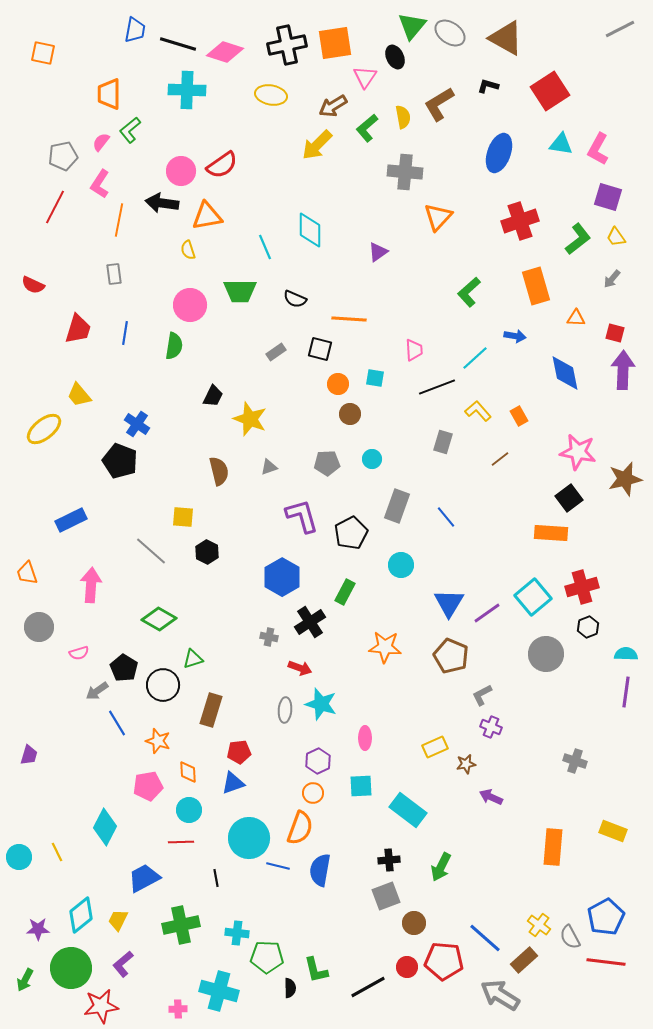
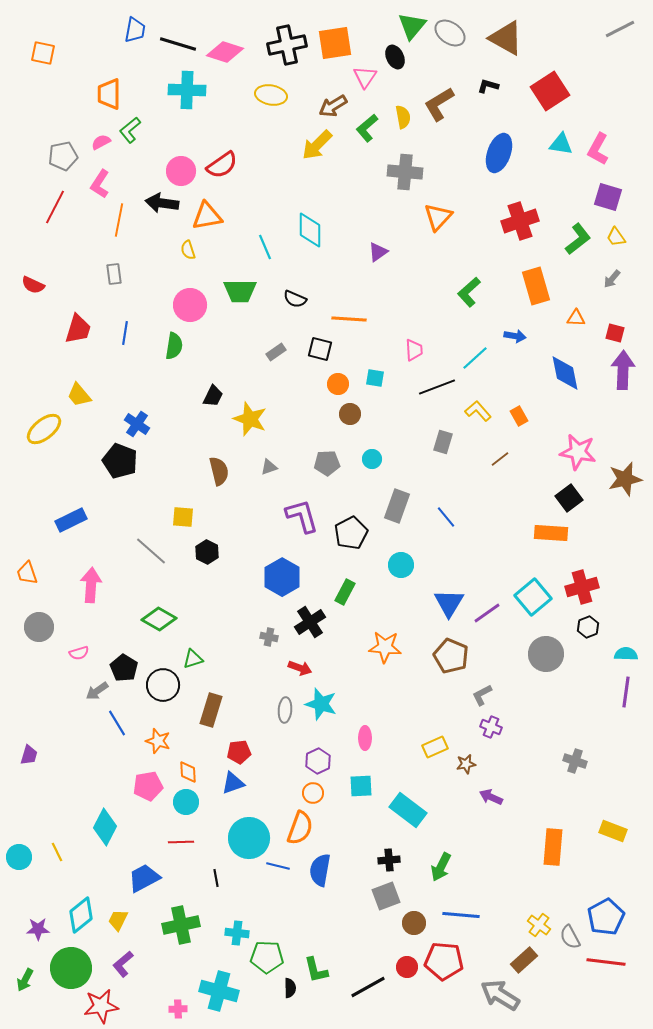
pink semicircle at (101, 142): rotated 24 degrees clockwise
cyan circle at (189, 810): moved 3 px left, 8 px up
blue line at (485, 938): moved 24 px left, 23 px up; rotated 36 degrees counterclockwise
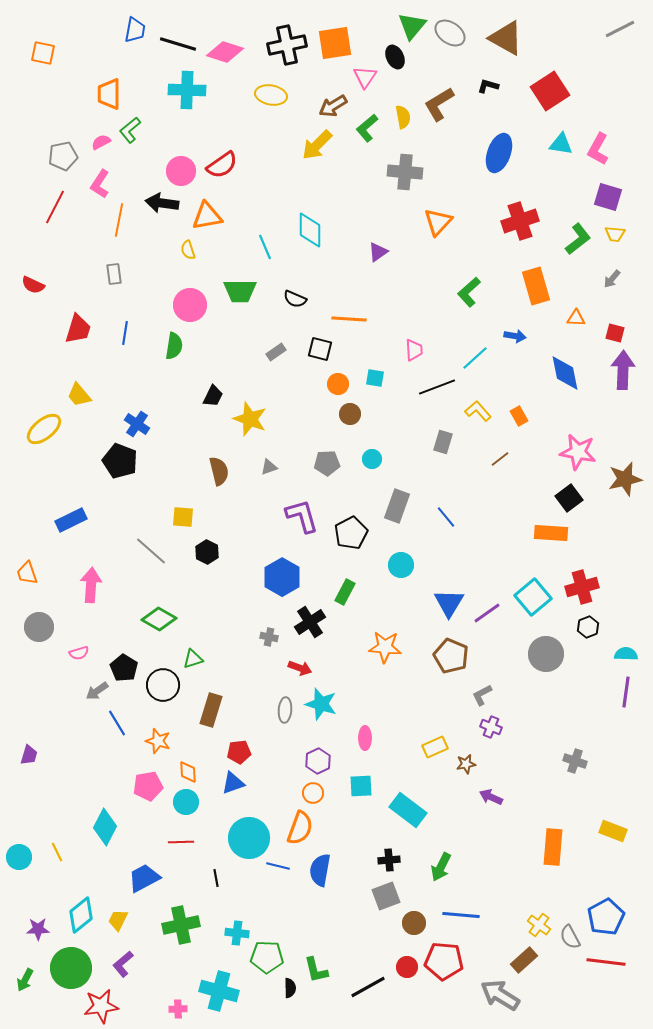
orange triangle at (438, 217): moved 5 px down
yellow trapezoid at (616, 237): moved 1 px left, 3 px up; rotated 50 degrees counterclockwise
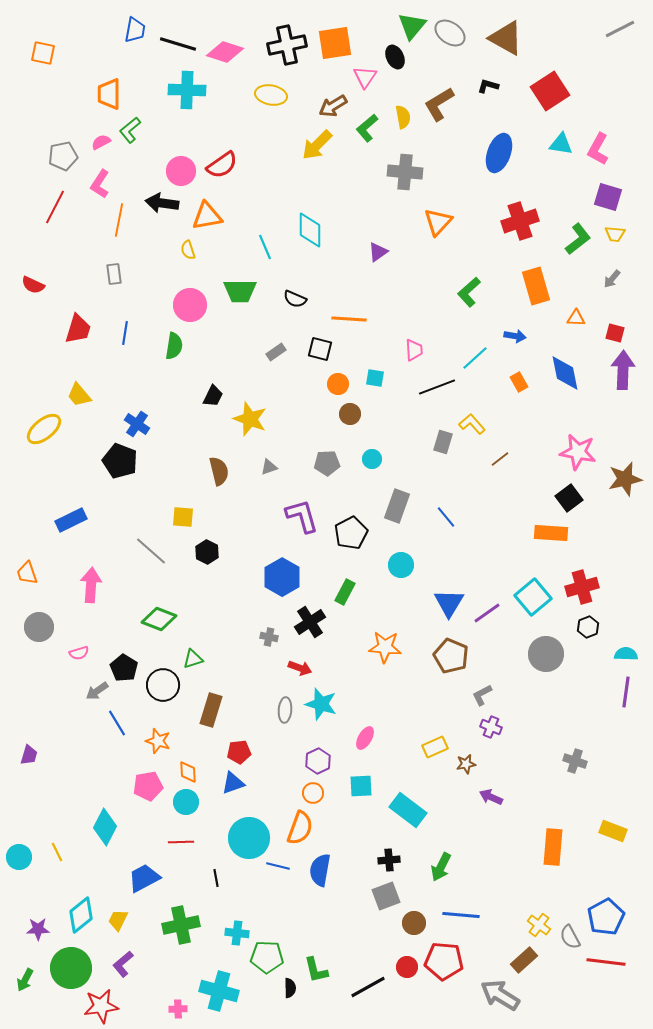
yellow L-shape at (478, 411): moved 6 px left, 13 px down
orange rectangle at (519, 416): moved 34 px up
green diamond at (159, 619): rotated 8 degrees counterclockwise
pink ellipse at (365, 738): rotated 30 degrees clockwise
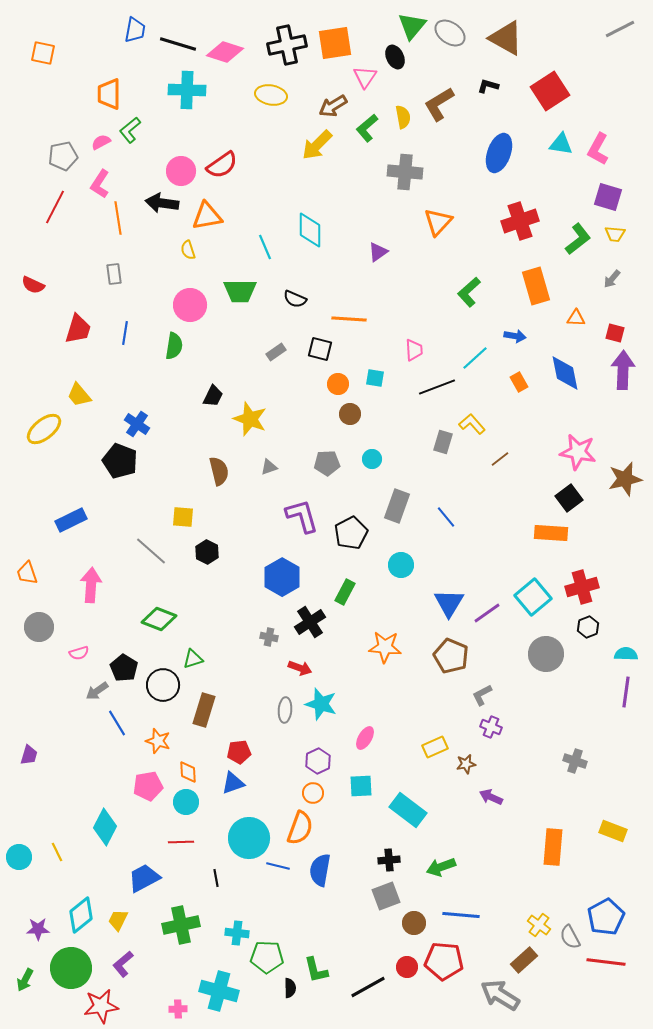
orange line at (119, 220): moved 1 px left, 2 px up; rotated 20 degrees counterclockwise
brown rectangle at (211, 710): moved 7 px left
green arrow at (441, 867): rotated 44 degrees clockwise
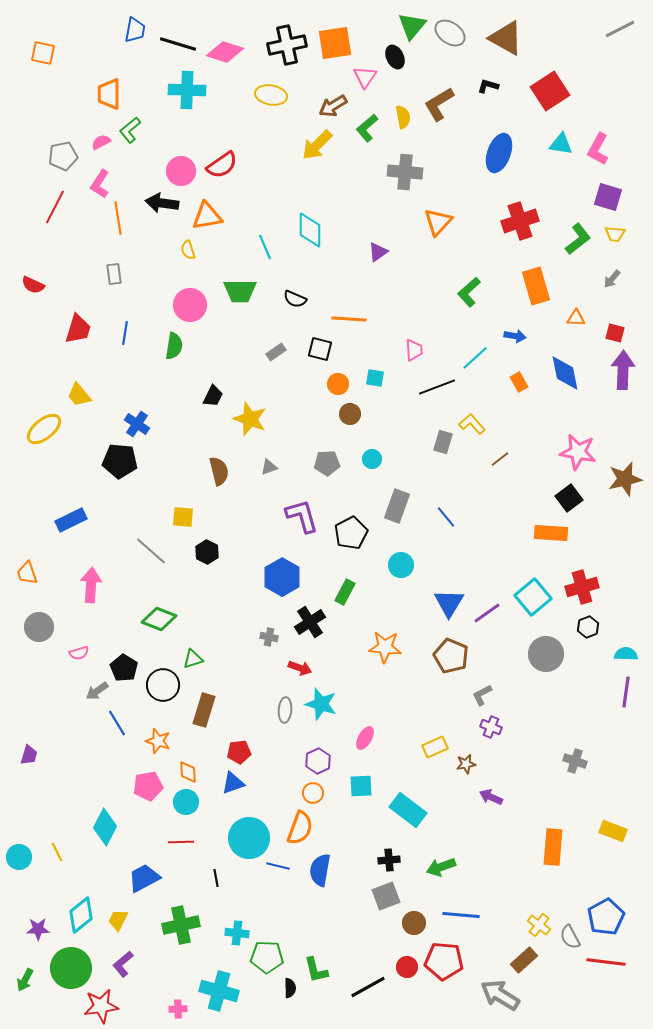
black pentagon at (120, 461): rotated 16 degrees counterclockwise
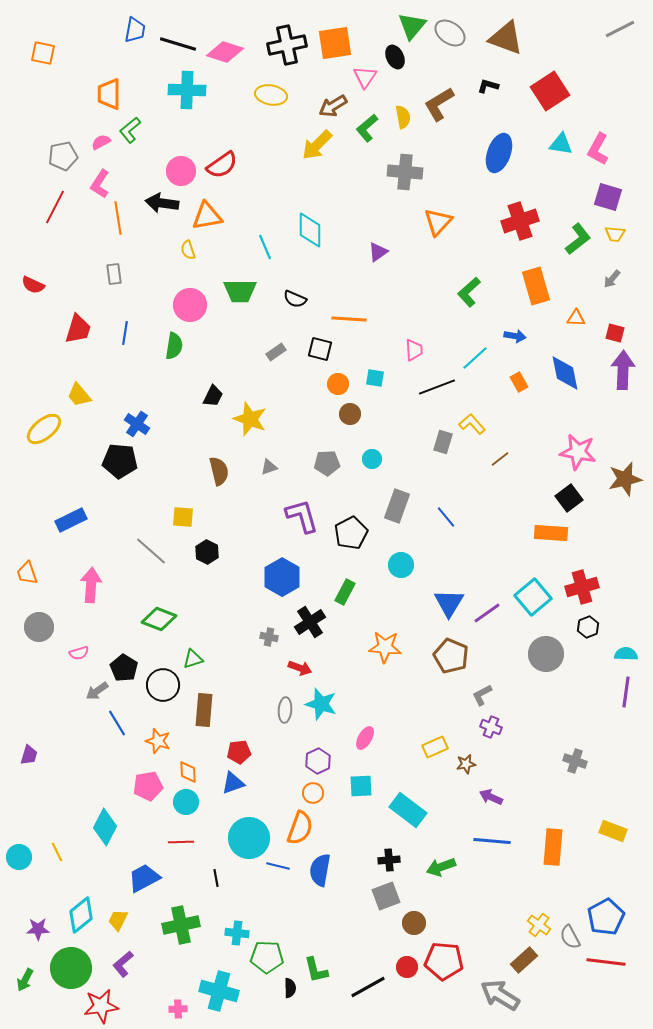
brown triangle at (506, 38): rotated 9 degrees counterclockwise
brown rectangle at (204, 710): rotated 12 degrees counterclockwise
blue line at (461, 915): moved 31 px right, 74 px up
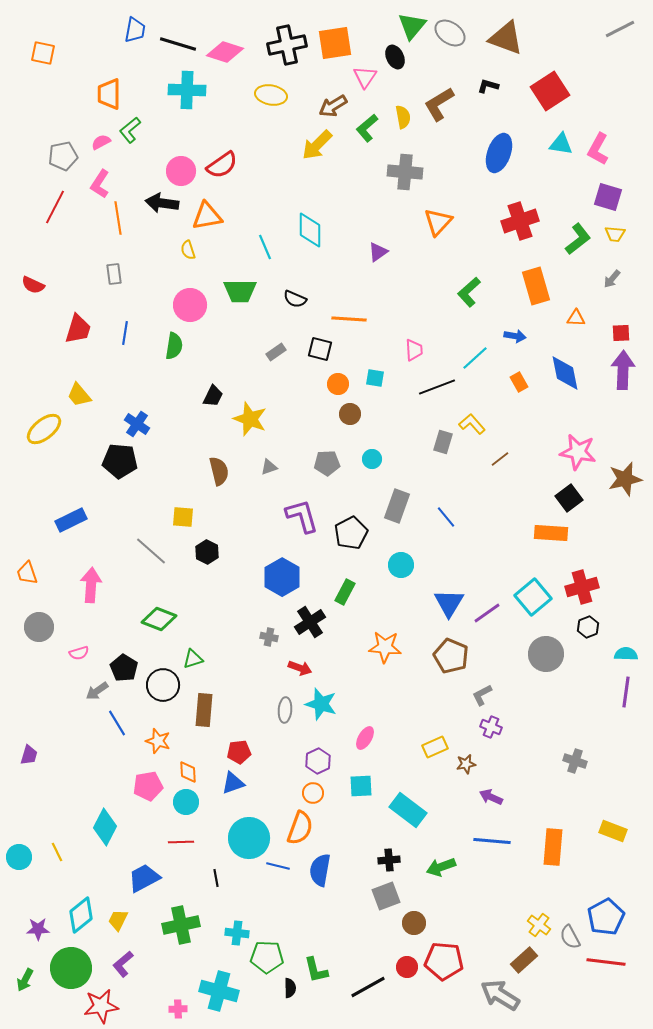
red square at (615, 333): moved 6 px right; rotated 18 degrees counterclockwise
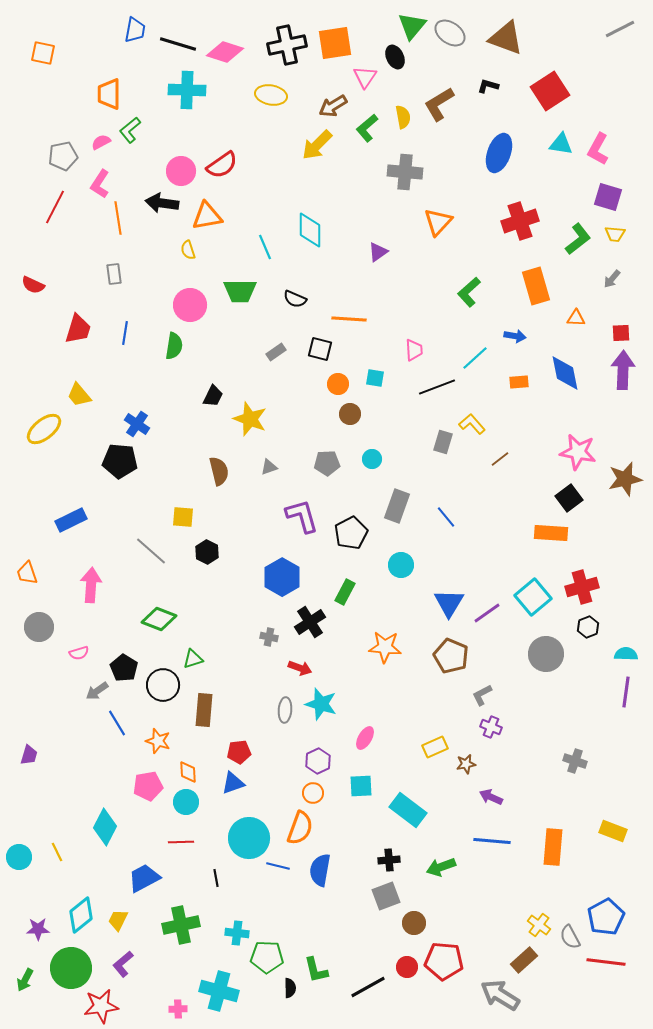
orange rectangle at (519, 382): rotated 66 degrees counterclockwise
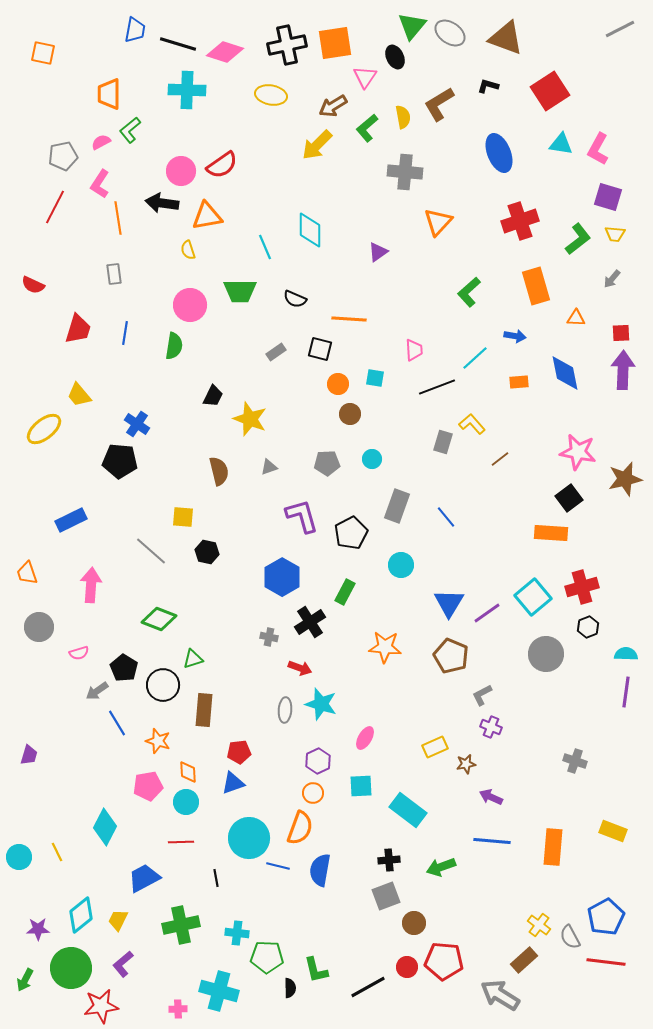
blue ellipse at (499, 153): rotated 42 degrees counterclockwise
black hexagon at (207, 552): rotated 15 degrees counterclockwise
